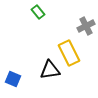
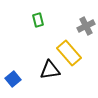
green rectangle: moved 8 px down; rotated 24 degrees clockwise
yellow rectangle: rotated 15 degrees counterclockwise
blue square: rotated 28 degrees clockwise
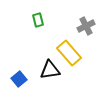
blue square: moved 6 px right
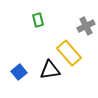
blue square: moved 7 px up
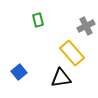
yellow rectangle: moved 3 px right
black triangle: moved 11 px right, 8 px down
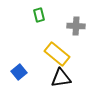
green rectangle: moved 1 px right, 5 px up
gray cross: moved 10 px left; rotated 30 degrees clockwise
yellow rectangle: moved 15 px left, 1 px down; rotated 10 degrees counterclockwise
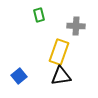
yellow rectangle: moved 2 px right, 2 px up; rotated 70 degrees clockwise
blue square: moved 4 px down
black triangle: moved 2 px up
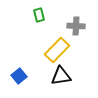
yellow rectangle: moved 2 px left, 2 px up; rotated 25 degrees clockwise
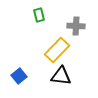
black triangle: rotated 15 degrees clockwise
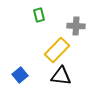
blue square: moved 1 px right, 1 px up
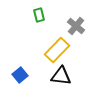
gray cross: rotated 36 degrees clockwise
